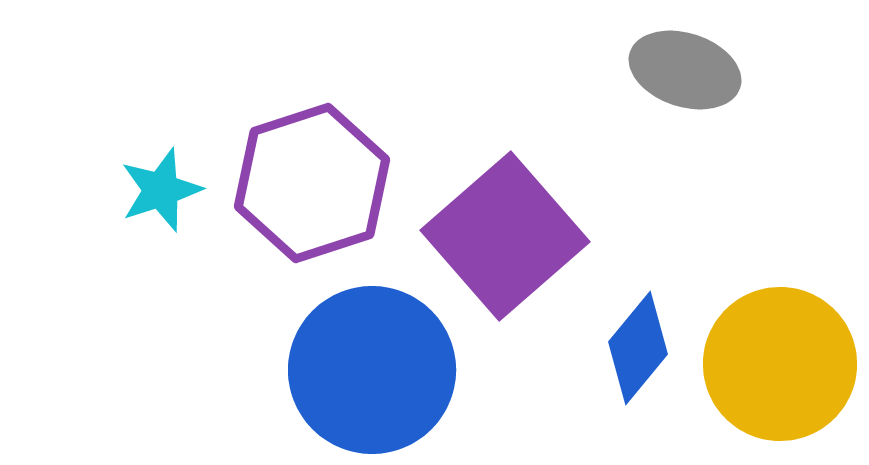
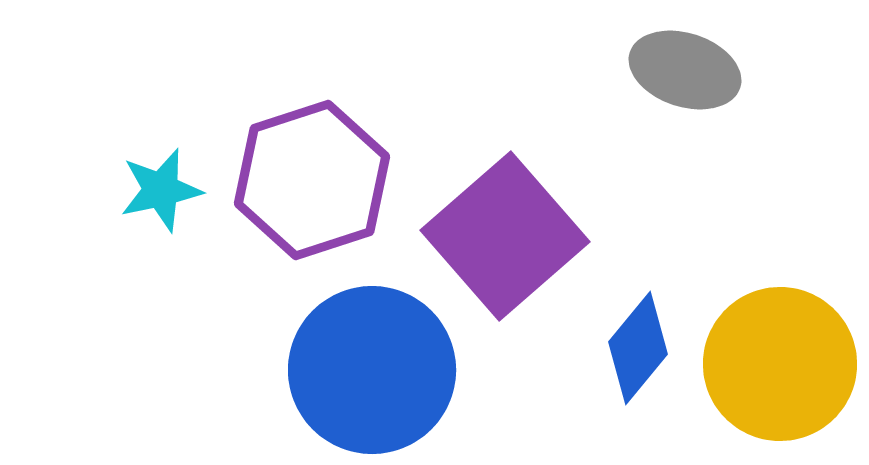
purple hexagon: moved 3 px up
cyan star: rotated 6 degrees clockwise
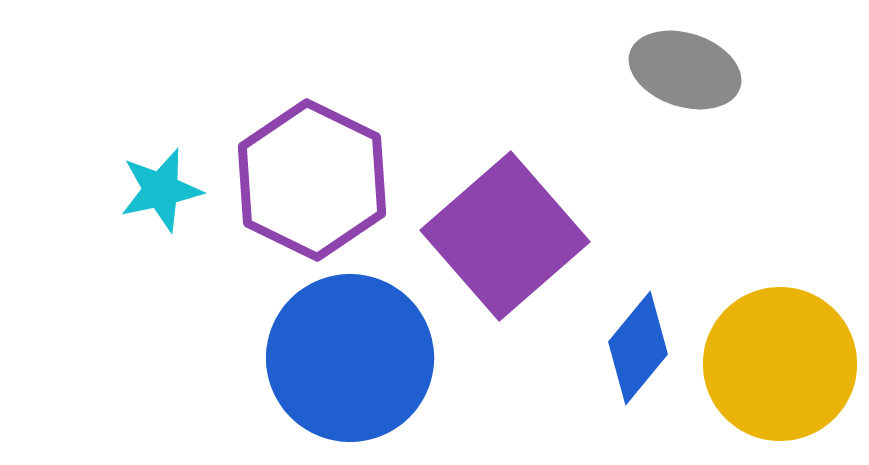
purple hexagon: rotated 16 degrees counterclockwise
blue circle: moved 22 px left, 12 px up
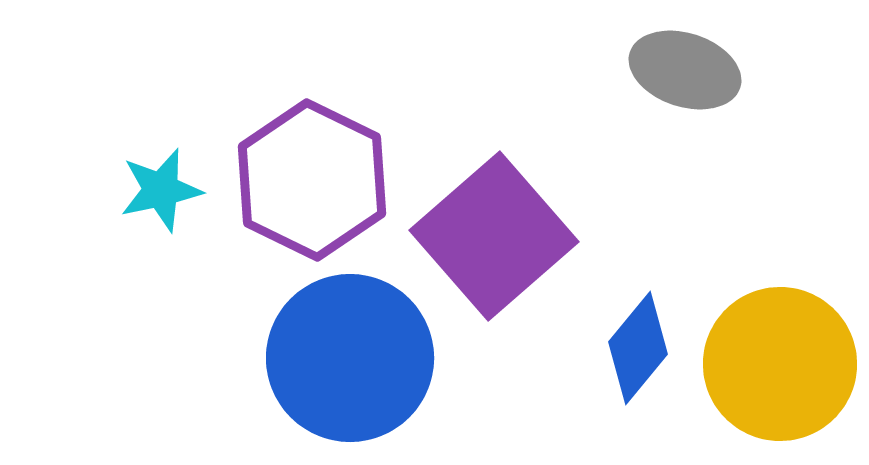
purple square: moved 11 px left
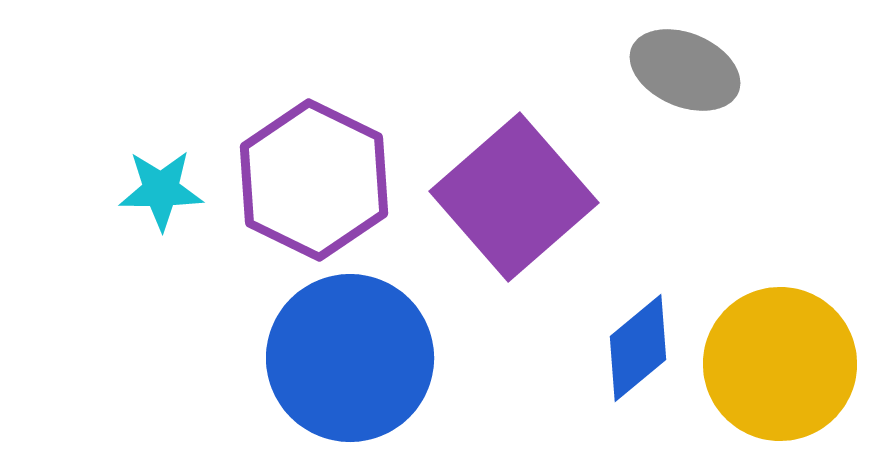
gray ellipse: rotated 5 degrees clockwise
purple hexagon: moved 2 px right
cyan star: rotated 12 degrees clockwise
purple square: moved 20 px right, 39 px up
blue diamond: rotated 11 degrees clockwise
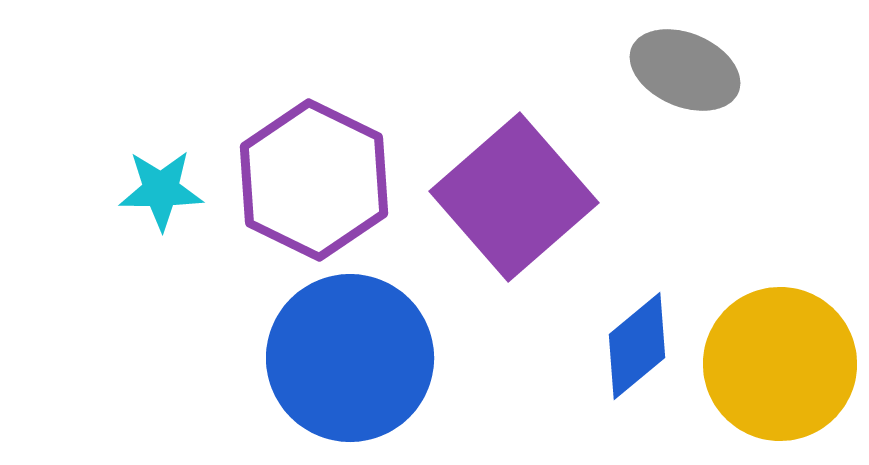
blue diamond: moved 1 px left, 2 px up
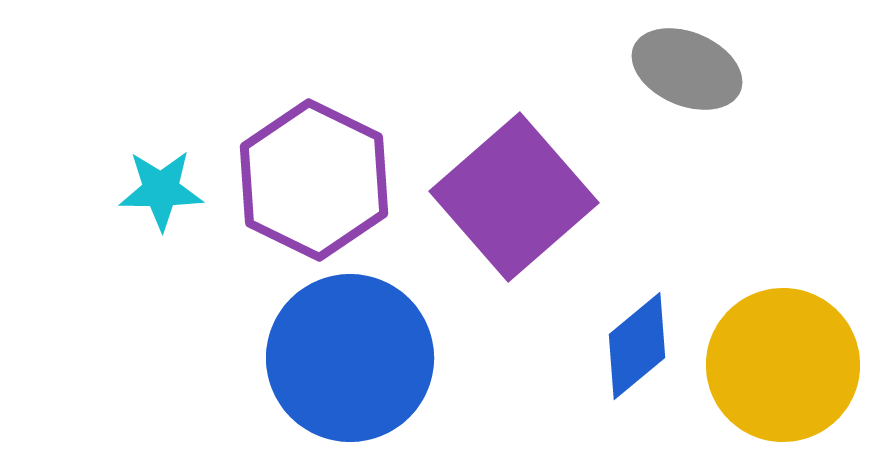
gray ellipse: moved 2 px right, 1 px up
yellow circle: moved 3 px right, 1 px down
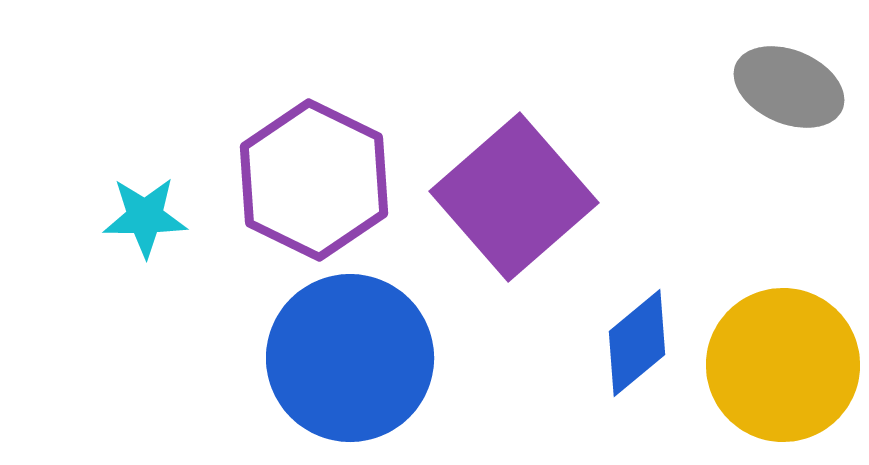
gray ellipse: moved 102 px right, 18 px down
cyan star: moved 16 px left, 27 px down
blue diamond: moved 3 px up
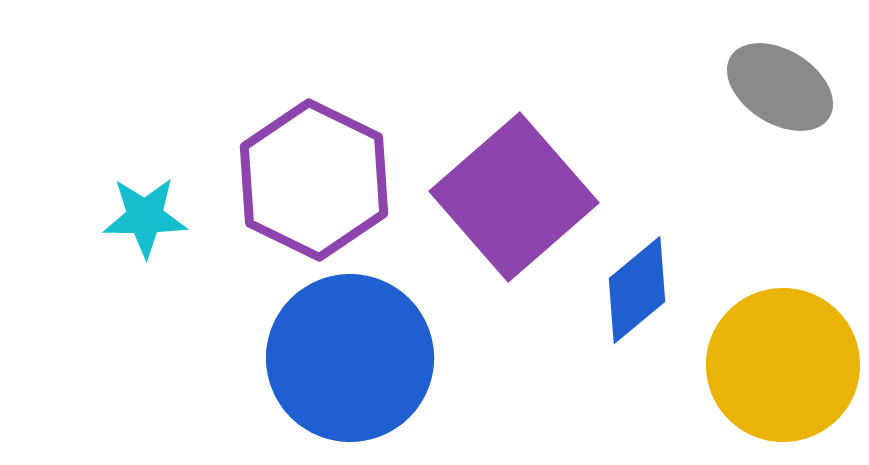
gray ellipse: moved 9 px left; rotated 9 degrees clockwise
blue diamond: moved 53 px up
